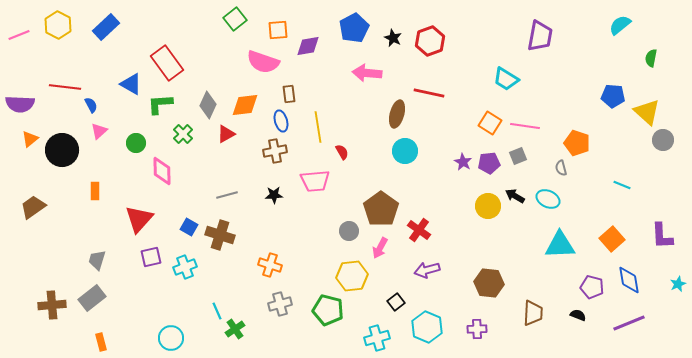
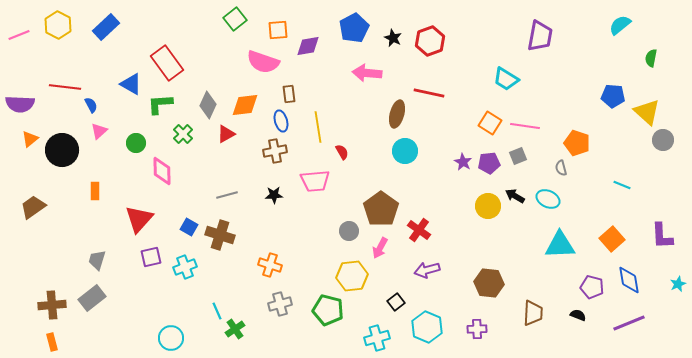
orange rectangle at (101, 342): moved 49 px left
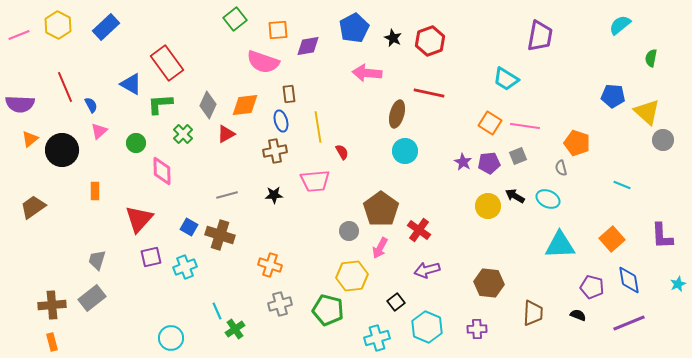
red line at (65, 87): rotated 60 degrees clockwise
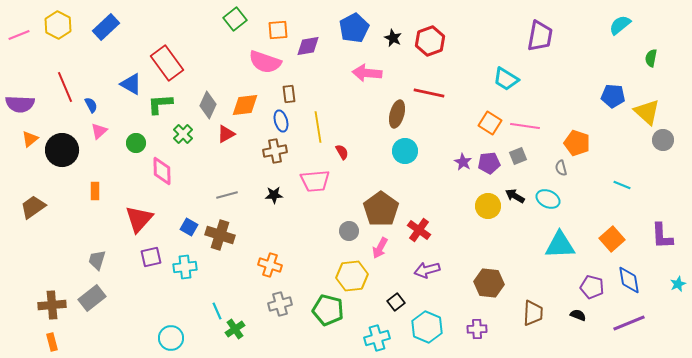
pink semicircle at (263, 62): moved 2 px right
cyan cross at (185, 267): rotated 15 degrees clockwise
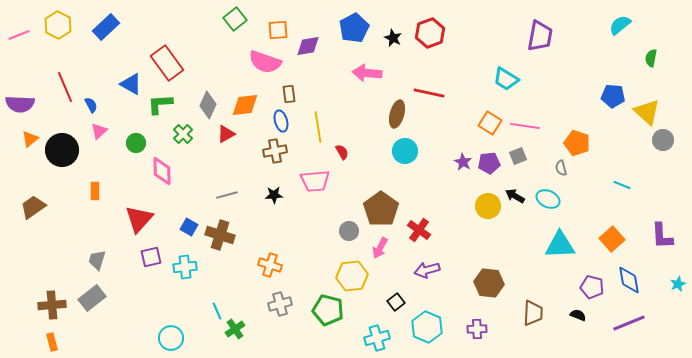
red hexagon at (430, 41): moved 8 px up
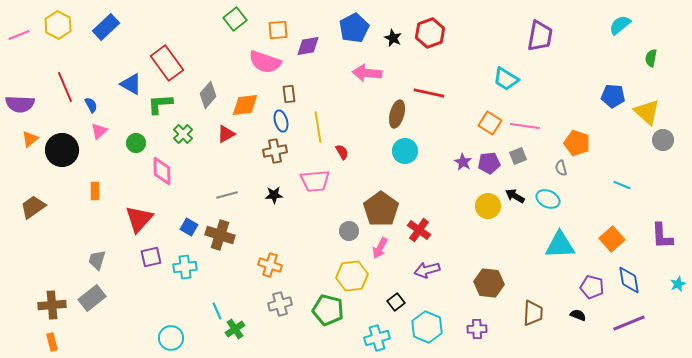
gray diamond at (208, 105): moved 10 px up; rotated 16 degrees clockwise
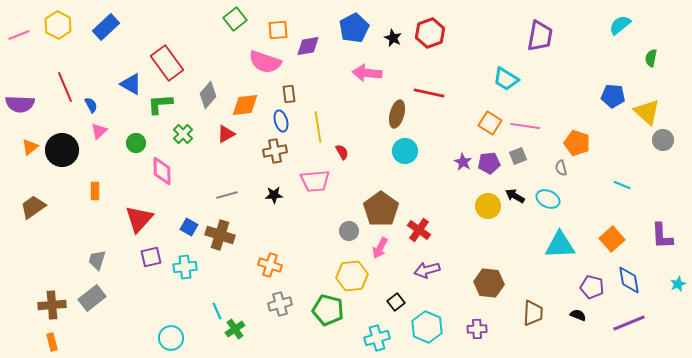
orange triangle at (30, 139): moved 8 px down
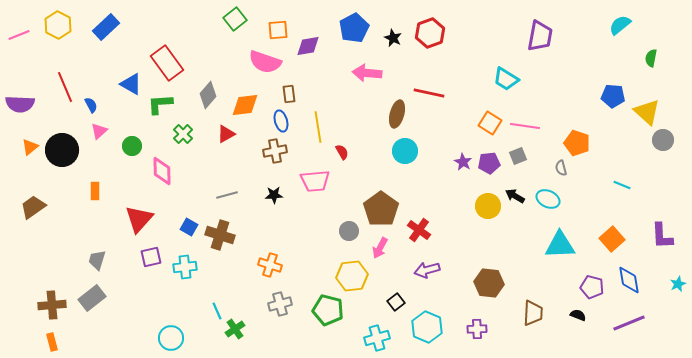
green circle at (136, 143): moved 4 px left, 3 px down
